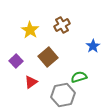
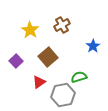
red triangle: moved 8 px right
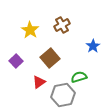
brown square: moved 2 px right, 1 px down
